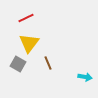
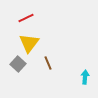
gray square: rotated 14 degrees clockwise
cyan arrow: rotated 96 degrees counterclockwise
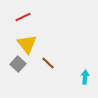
red line: moved 3 px left, 1 px up
yellow triangle: moved 2 px left, 1 px down; rotated 15 degrees counterclockwise
brown line: rotated 24 degrees counterclockwise
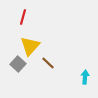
red line: rotated 49 degrees counterclockwise
yellow triangle: moved 3 px right, 2 px down; rotated 20 degrees clockwise
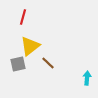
yellow triangle: rotated 10 degrees clockwise
gray square: rotated 35 degrees clockwise
cyan arrow: moved 2 px right, 1 px down
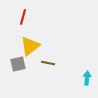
brown line: rotated 32 degrees counterclockwise
